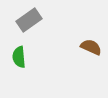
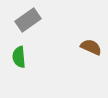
gray rectangle: moved 1 px left
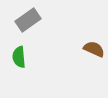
brown semicircle: moved 3 px right, 2 px down
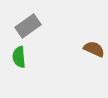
gray rectangle: moved 6 px down
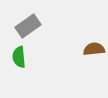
brown semicircle: rotated 30 degrees counterclockwise
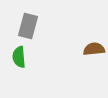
gray rectangle: rotated 40 degrees counterclockwise
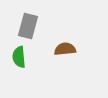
brown semicircle: moved 29 px left
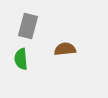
green semicircle: moved 2 px right, 2 px down
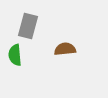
green semicircle: moved 6 px left, 4 px up
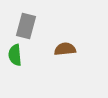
gray rectangle: moved 2 px left
